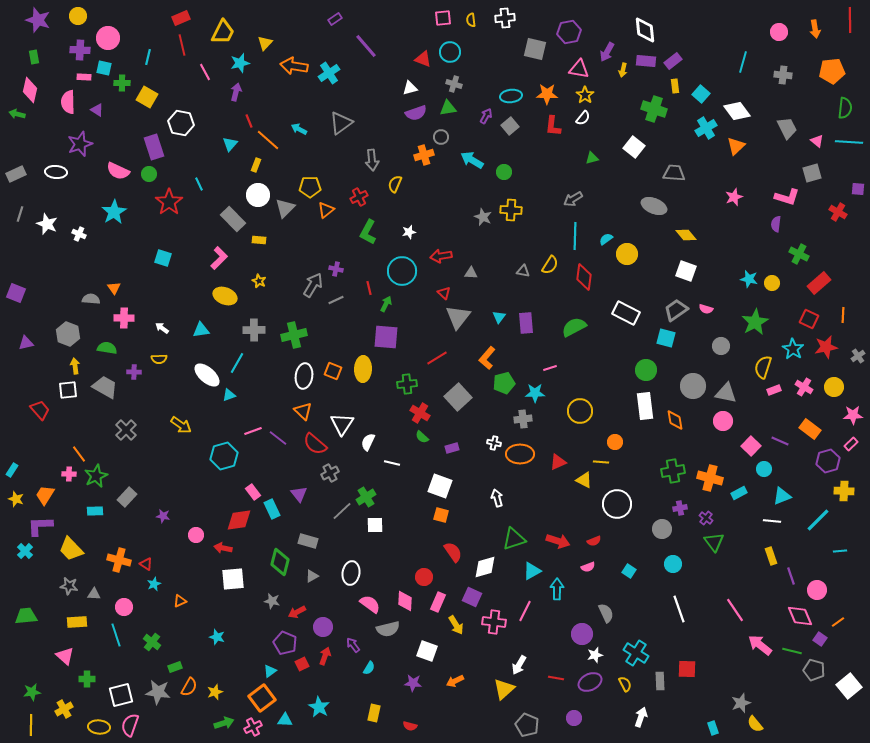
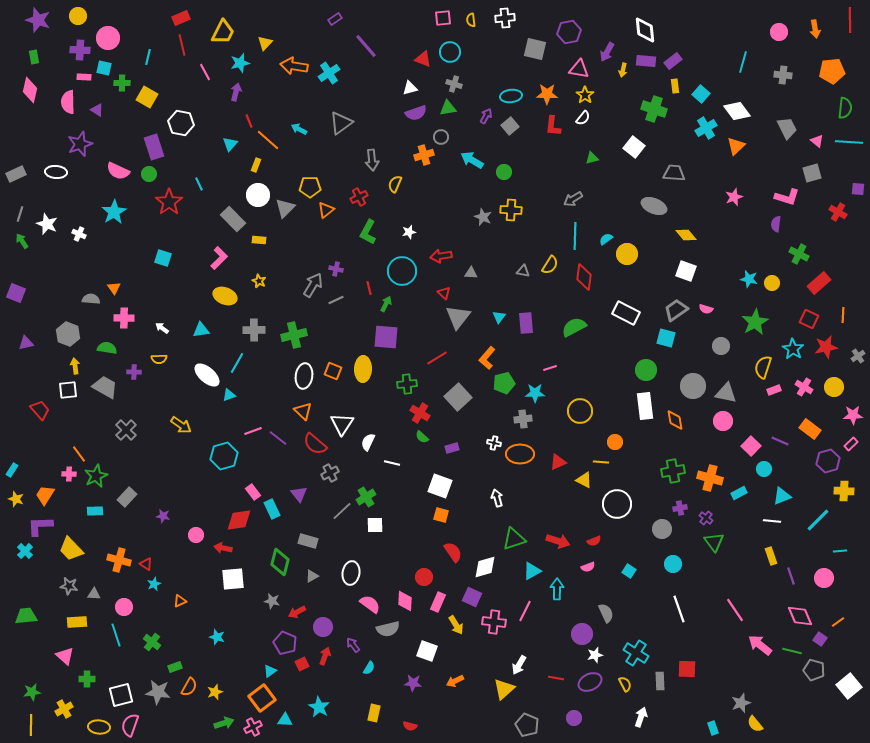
green arrow at (17, 114): moved 5 px right, 127 px down; rotated 42 degrees clockwise
pink circle at (817, 590): moved 7 px right, 12 px up
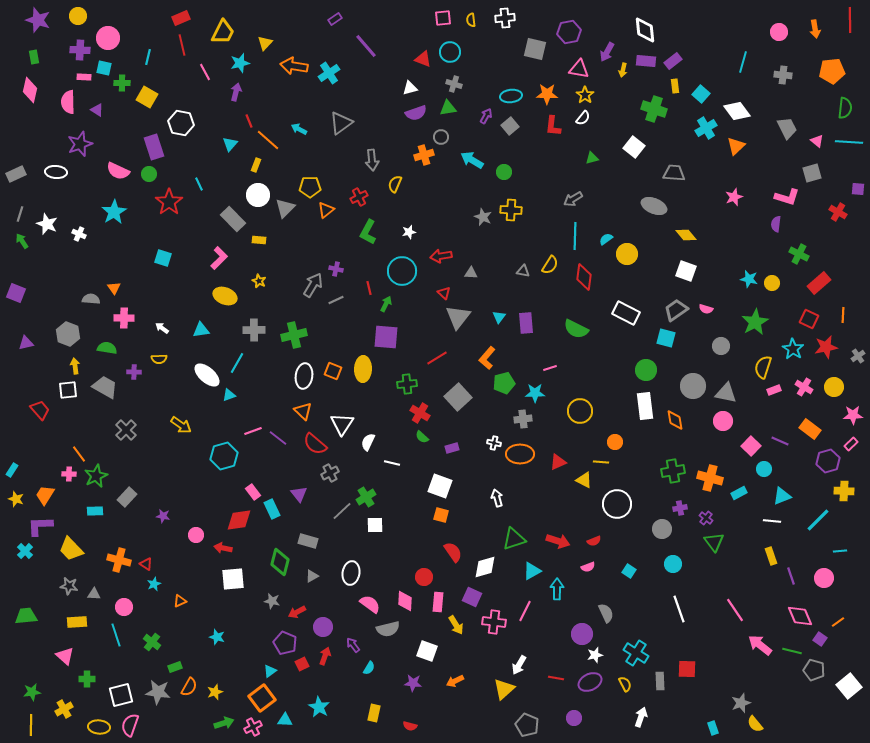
green semicircle at (574, 327): moved 2 px right, 2 px down; rotated 125 degrees counterclockwise
pink rectangle at (438, 602): rotated 18 degrees counterclockwise
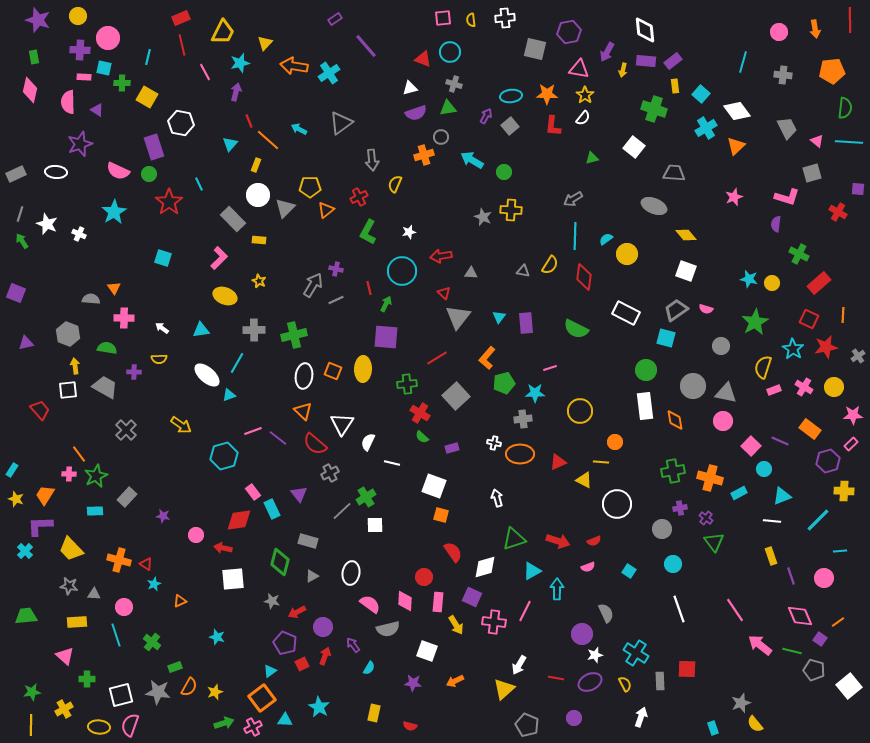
gray square at (458, 397): moved 2 px left, 1 px up
white square at (440, 486): moved 6 px left
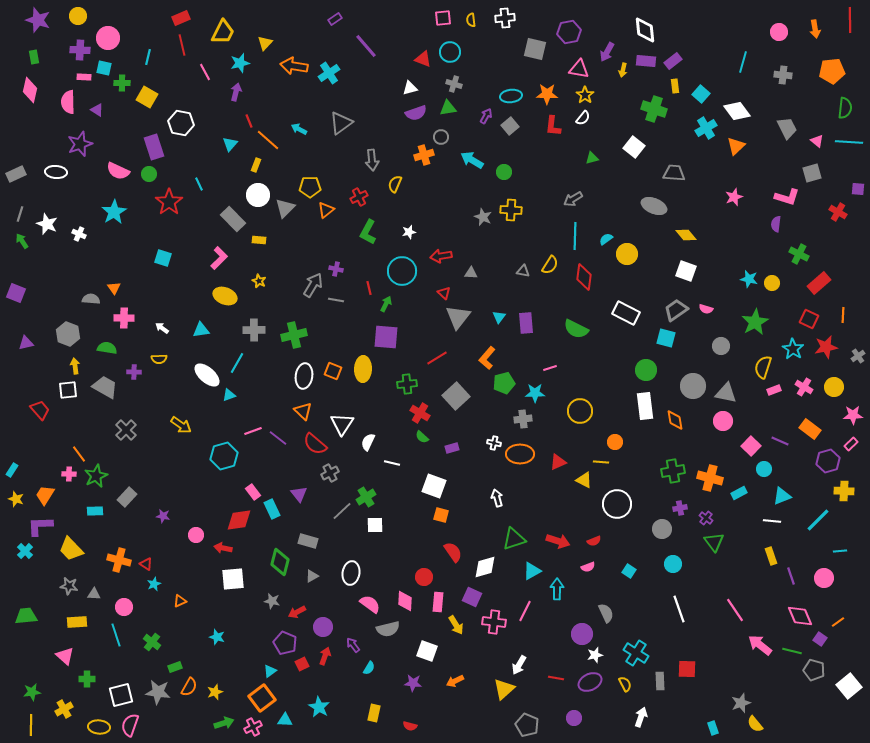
gray line at (336, 300): rotated 35 degrees clockwise
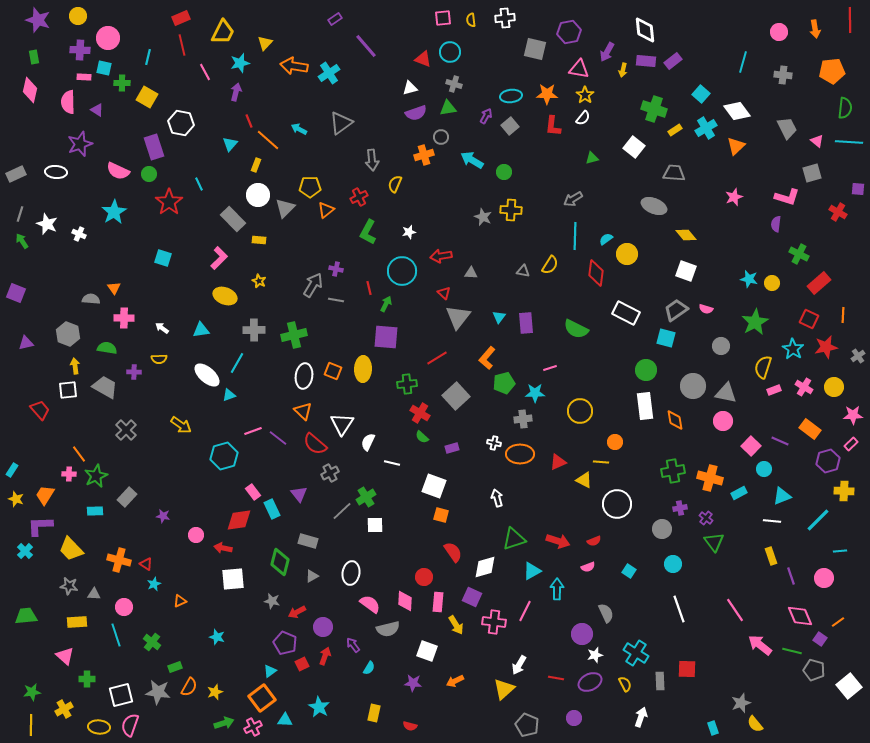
yellow rectangle at (675, 86): moved 44 px down; rotated 64 degrees clockwise
red diamond at (584, 277): moved 12 px right, 4 px up
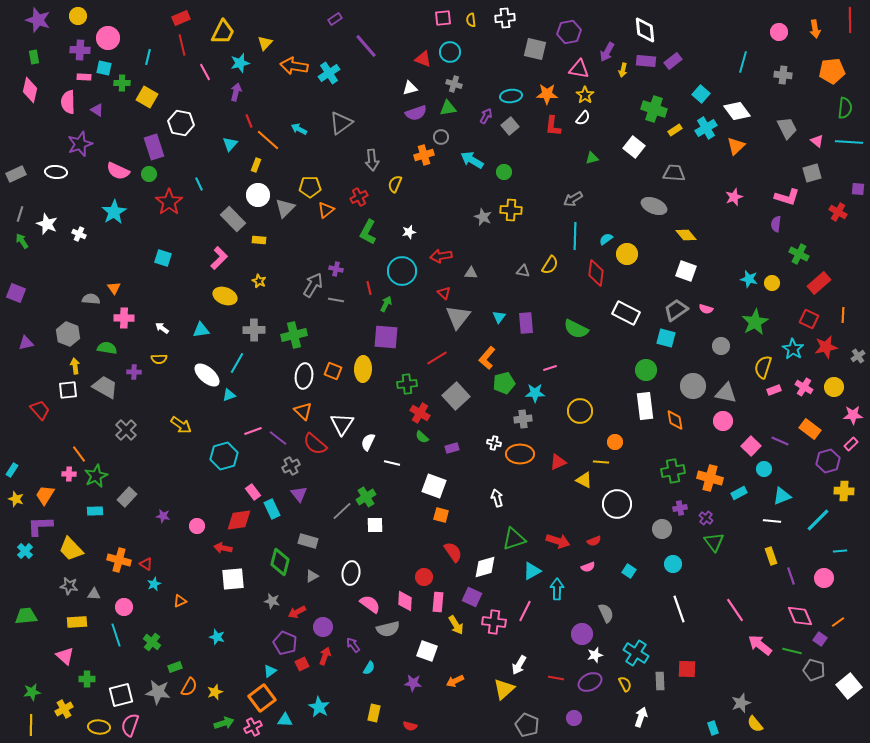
gray cross at (330, 473): moved 39 px left, 7 px up
pink circle at (196, 535): moved 1 px right, 9 px up
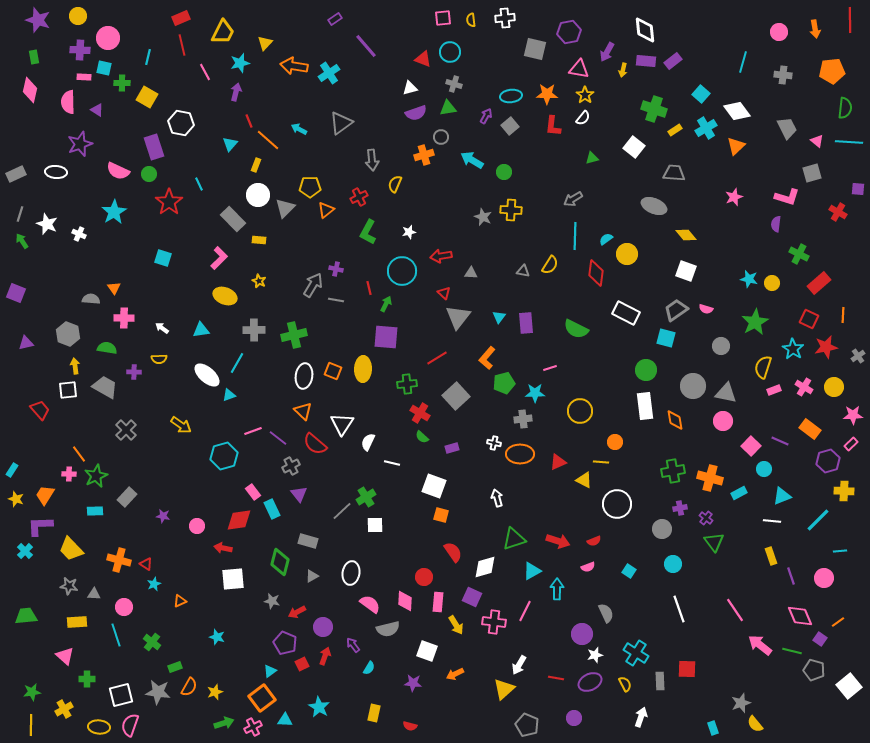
orange arrow at (455, 681): moved 7 px up
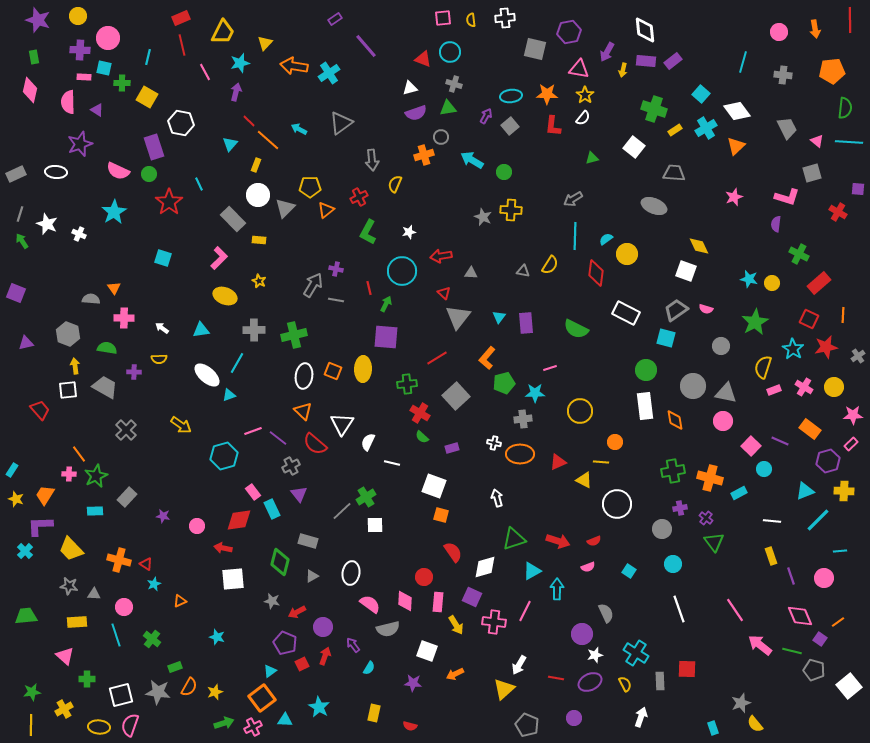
red line at (249, 121): rotated 24 degrees counterclockwise
yellow diamond at (686, 235): moved 13 px right, 11 px down; rotated 15 degrees clockwise
cyan triangle at (782, 496): moved 23 px right, 5 px up
green cross at (152, 642): moved 3 px up
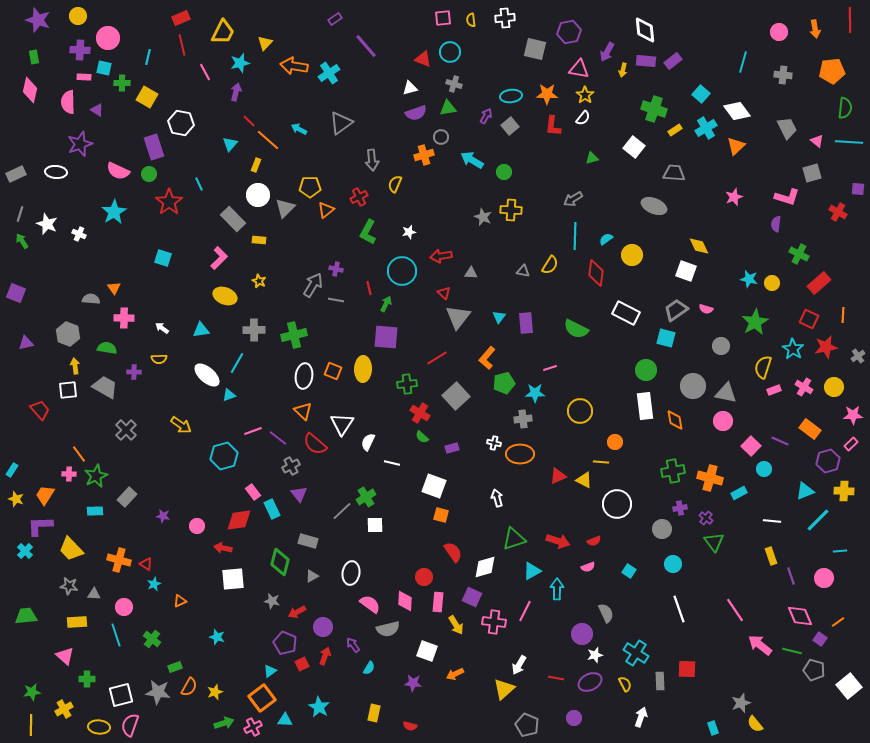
yellow circle at (627, 254): moved 5 px right, 1 px down
red triangle at (558, 462): moved 14 px down
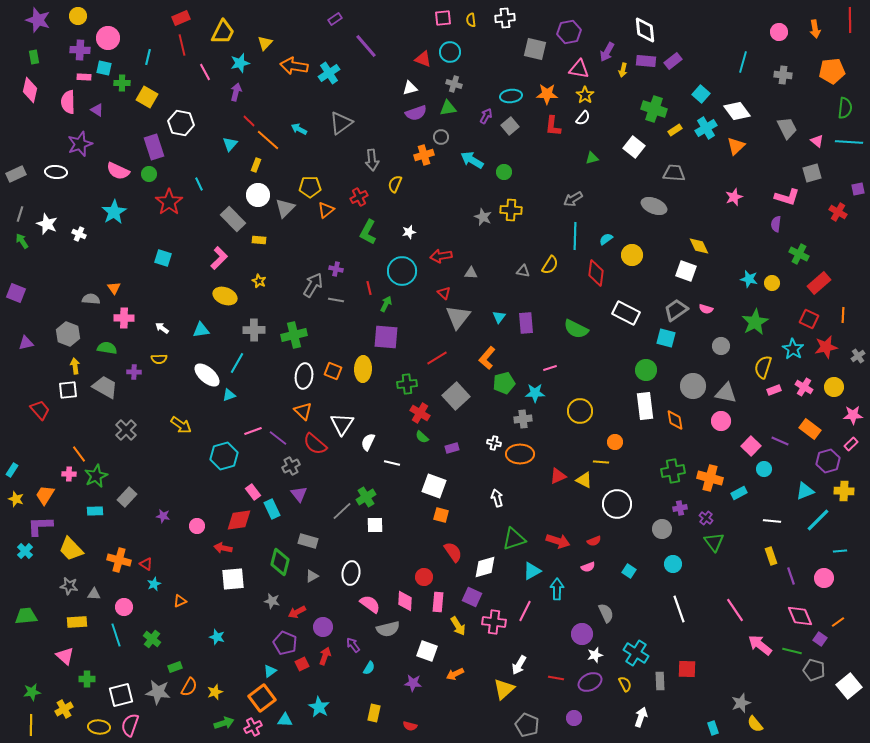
purple square at (858, 189): rotated 16 degrees counterclockwise
pink circle at (723, 421): moved 2 px left
yellow arrow at (456, 625): moved 2 px right, 1 px down
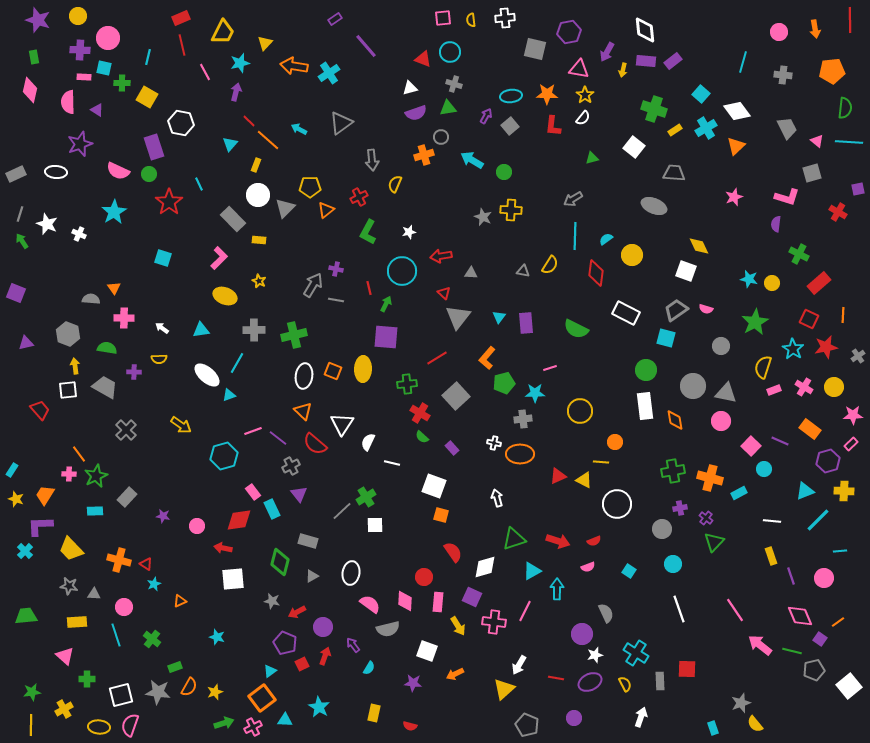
purple rectangle at (452, 448): rotated 64 degrees clockwise
green triangle at (714, 542): rotated 20 degrees clockwise
gray pentagon at (814, 670): rotated 30 degrees counterclockwise
